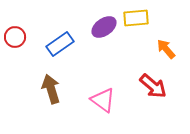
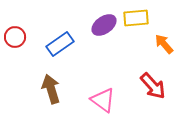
purple ellipse: moved 2 px up
orange arrow: moved 2 px left, 5 px up
red arrow: rotated 8 degrees clockwise
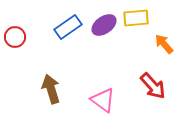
blue rectangle: moved 8 px right, 17 px up
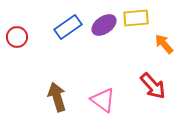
red circle: moved 2 px right
brown arrow: moved 6 px right, 8 px down
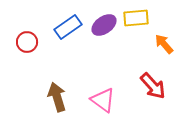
red circle: moved 10 px right, 5 px down
